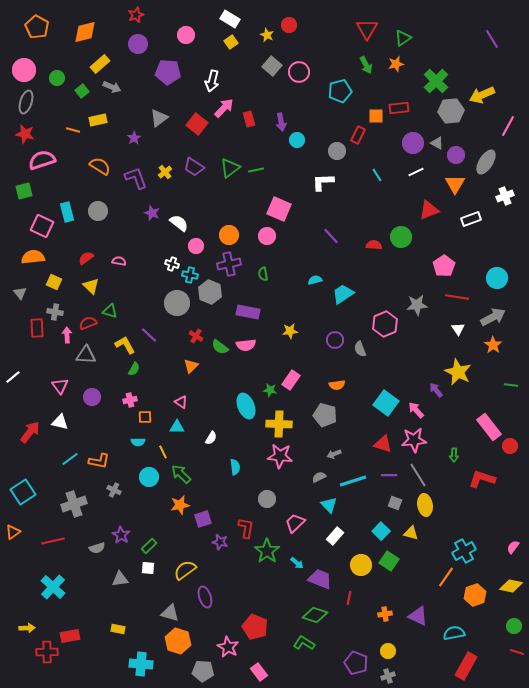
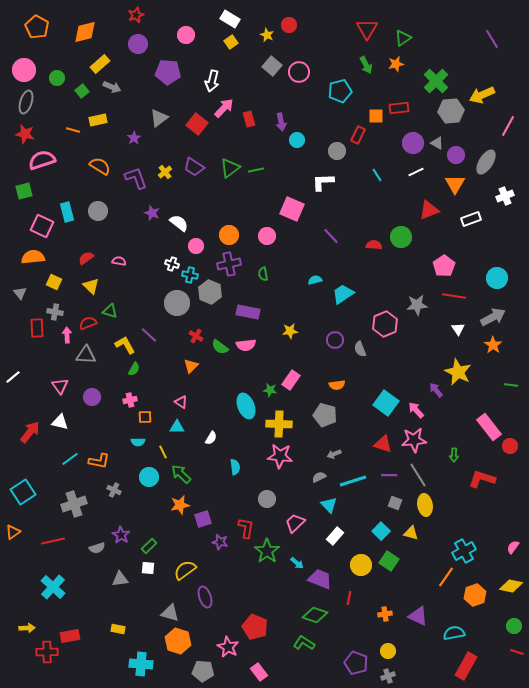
pink square at (279, 209): moved 13 px right
red line at (457, 297): moved 3 px left, 1 px up
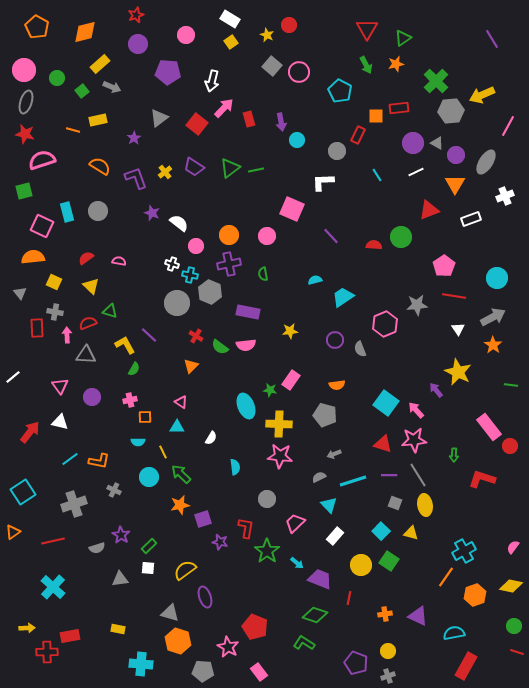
cyan pentagon at (340, 91): rotated 30 degrees counterclockwise
cyan trapezoid at (343, 294): moved 3 px down
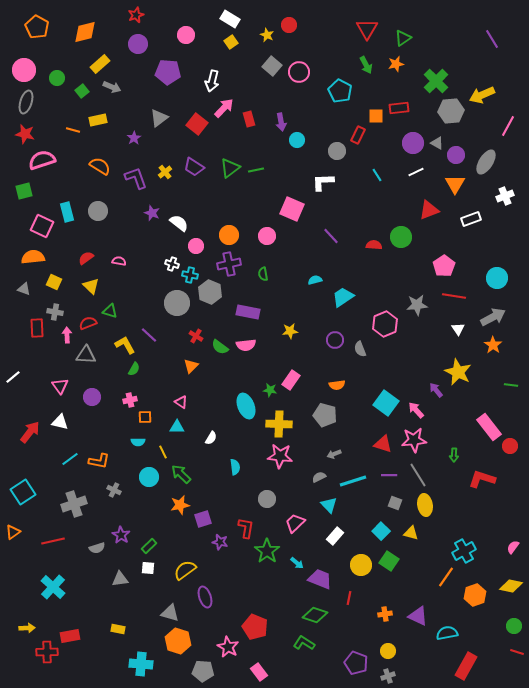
gray triangle at (20, 293): moved 4 px right, 4 px up; rotated 32 degrees counterclockwise
cyan semicircle at (454, 633): moved 7 px left
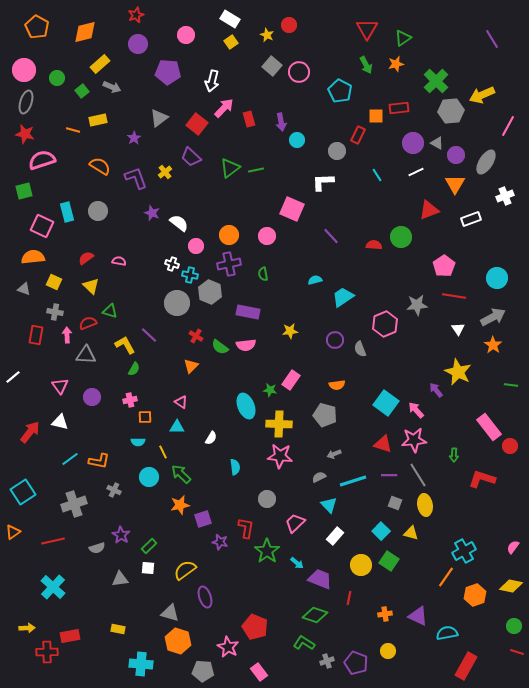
purple trapezoid at (194, 167): moved 3 px left, 10 px up; rotated 10 degrees clockwise
red rectangle at (37, 328): moved 1 px left, 7 px down; rotated 12 degrees clockwise
gray cross at (388, 676): moved 61 px left, 15 px up
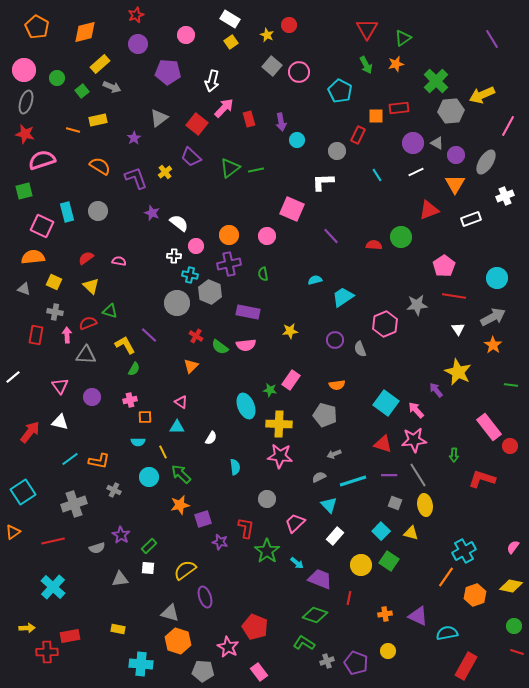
white cross at (172, 264): moved 2 px right, 8 px up; rotated 16 degrees counterclockwise
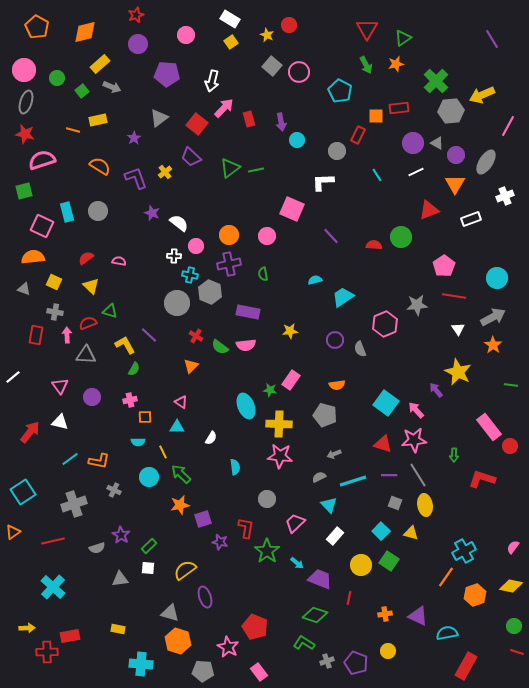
purple pentagon at (168, 72): moved 1 px left, 2 px down
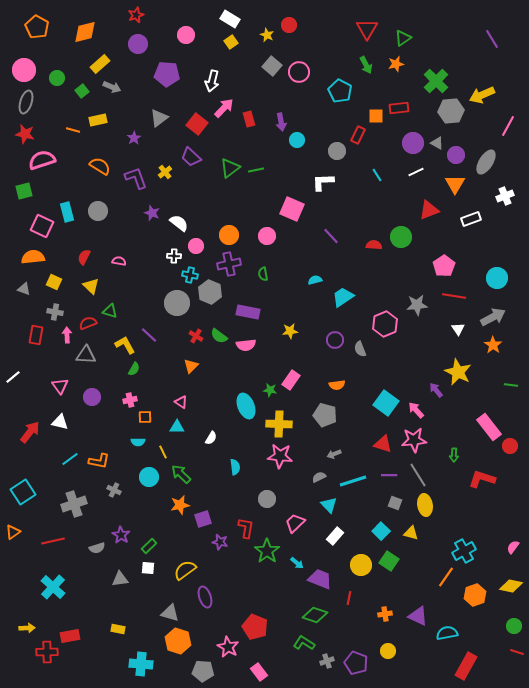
red semicircle at (86, 258): moved 2 px left, 1 px up; rotated 28 degrees counterclockwise
green semicircle at (220, 347): moved 1 px left, 11 px up
